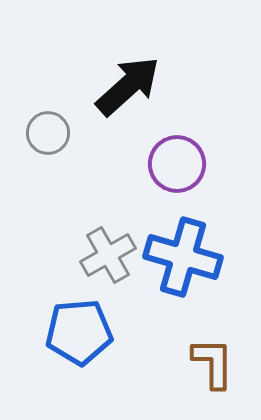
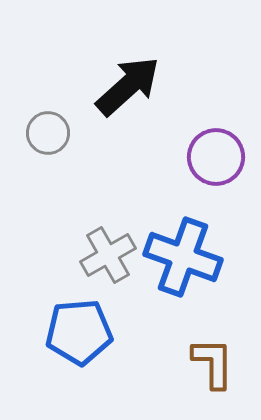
purple circle: moved 39 px right, 7 px up
blue cross: rotated 4 degrees clockwise
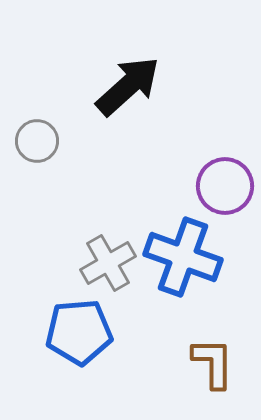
gray circle: moved 11 px left, 8 px down
purple circle: moved 9 px right, 29 px down
gray cross: moved 8 px down
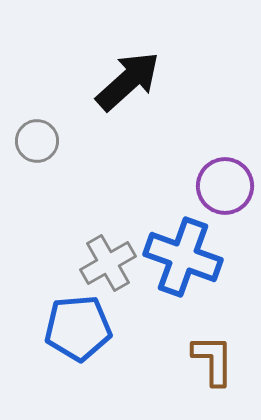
black arrow: moved 5 px up
blue pentagon: moved 1 px left, 4 px up
brown L-shape: moved 3 px up
